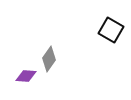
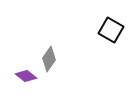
purple diamond: rotated 35 degrees clockwise
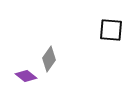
black square: rotated 25 degrees counterclockwise
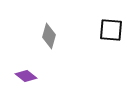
gray diamond: moved 23 px up; rotated 20 degrees counterclockwise
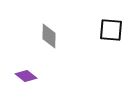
gray diamond: rotated 15 degrees counterclockwise
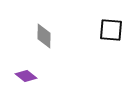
gray diamond: moved 5 px left
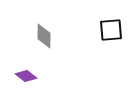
black square: rotated 10 degrees counterclockwise
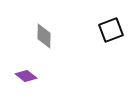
black square: rotated 15 degrees counterclockwise
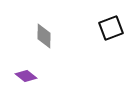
black square: moved 2 px up
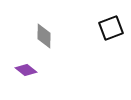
purple diamond: moved 6 px up
